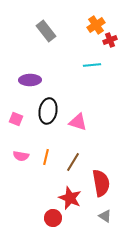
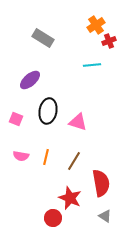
gray rectangle: moved 3 px left, 7 px down; rotated 20 degrees counterclockwise
red cross: moved 1 px left, 1 px down
purple ellipse: rotated 40 degrees counterclockwise
brown line: moved 1 px right, 1 px up
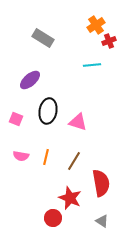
gray triangle: moved 3 px left, 5 px down
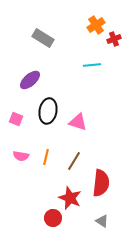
red cross: moved 5 px right, 2 px up
red semicircle: rotated 16 degrees clockwise
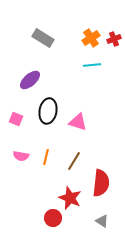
orange cross: moved 5 px left, 13 px down
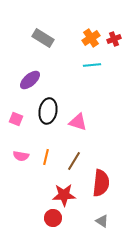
red star: moved 6 px left, 3 px up; rotated 25 degrees counterclockwise
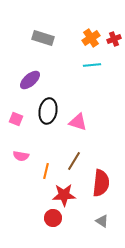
gray rectangle: rotated 15 degrees counterclockwise
orange line: moved 14 px down
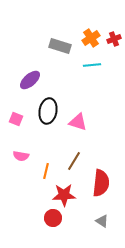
gray rectangle: moved 17 px right, 8 px down
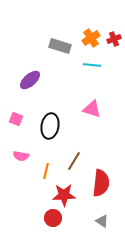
cyan line: rotated 12 degrees clockwise
black ellipse: moved 2 px right, 15 px down
pink triangle: moved 14 px right, 13 px up
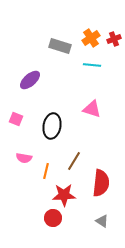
black ellipse: moved 2 px right
pink semicircle: moved 3 px right, 2 px down
